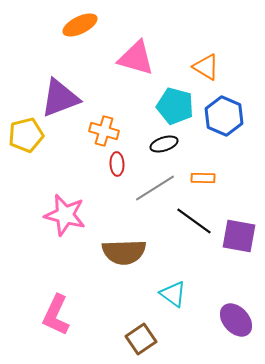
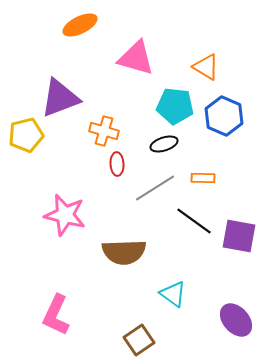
cyan pentagon: rotated 9 degrees counterclockwise
brown square: moved 2 px left, 1 px down
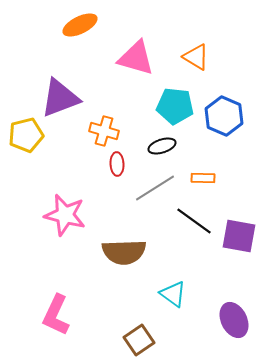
orange triangle: moved 10 px left, 10 px up
black ellipse: moved 2 px left, 2 px down
purple ellipse: moved 2 px left; rotated 16 degrees clockwise
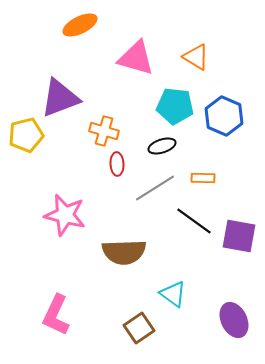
brown square: moved 12 px up
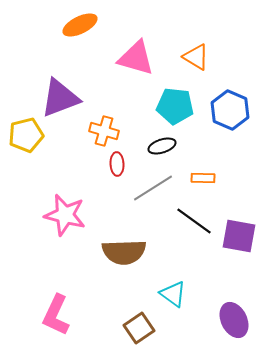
blue hexagon: moved 6 px right, 6 px up
gray line: moved 2 px left
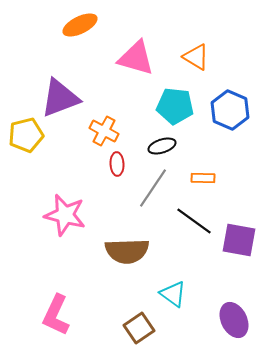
orange cross: rotated 12 degrees clockwise
gray line: rotated 24 degrees counterclockwise
purple square: moved 4 px down
brown semicircle: moved 3 px right, 1 px up
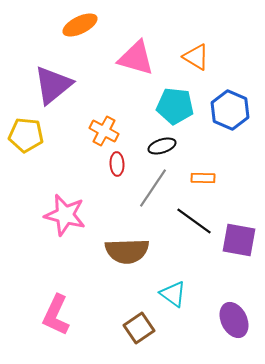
purple triangle: moved 7 px left, 13 px up; rotated 18 degrees counterclockwise
yellow pentagon: rotated 20 degrees clockwise
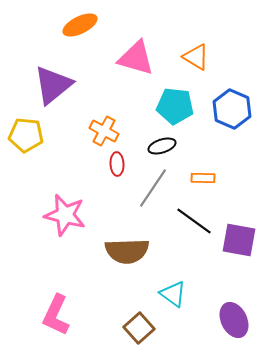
blue hexagon: moved 2 px right, 1 px up
brown square: rotated 8 degrees counterclockwise
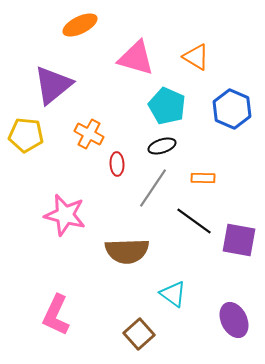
cyan pentagon: moved 8 px left; rotated 18 degrees clockwise
orange cross: moved 15 px left, 3 px down
brown square: moved 6 px down
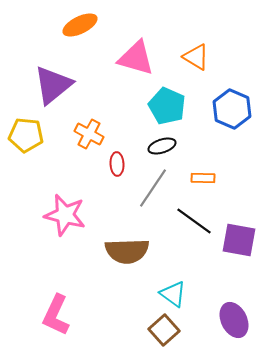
brown square: moved 25 px right, 4 px up
